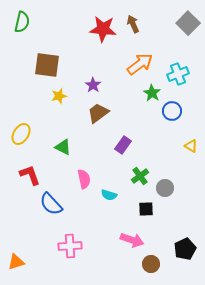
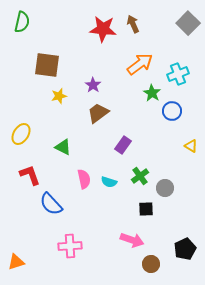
cyan semicircle: moved 13 px up
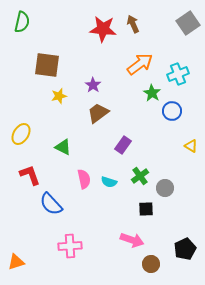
gray square: rotated 10 degrees clockwise
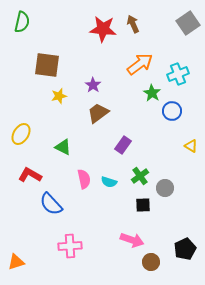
red L-shape: rotated 40 degrees counterclockwise
black square: moved 3 px left, 4 px up
brown circle: moved 2 px up
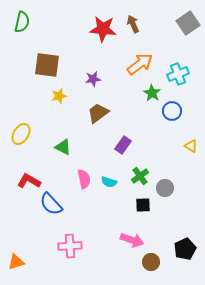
purple star: moved 6 px up; rotated 28 degrees clockwise
red L-shape: moved 1 px left, 6 px down
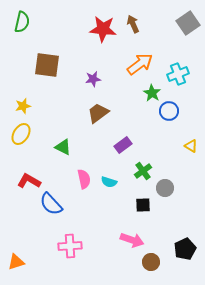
yellow star: moved 36 px left, 10 px down
blue circle: moved 3 px left
purple rectangle: rotated 18 degrees clockwise
green cross: moved 3 px right, 5 px up
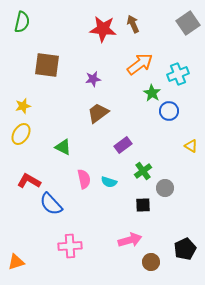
pink arrow: moved 2 px left; rotated 35 degrees counterclockwise
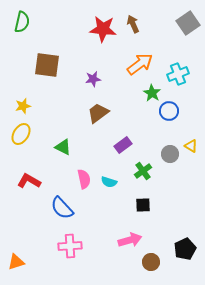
gray circle: moved 5 px right, 34 px up
blue semicircle: moved 11 px right, 4 px down
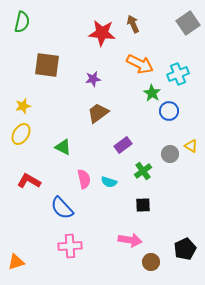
red star: moved 1 px left, 4 px down
orange arrow: rotated 64 degrees clockwise
pink arrow: rotated 25 degrees clockwise
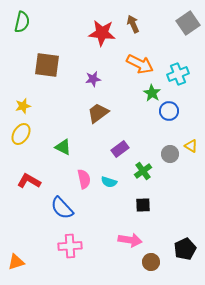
purple rectangle: moved 3 px left, 4 px down
